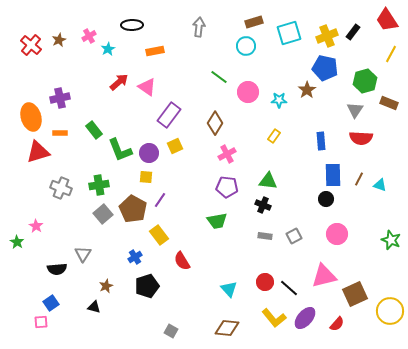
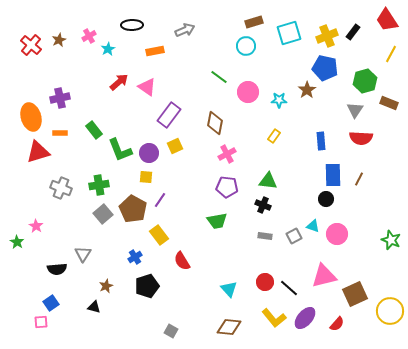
gray arrow at (199, 27): moved 14 px left, 3 px down; rotated 60 degrees clockwise
brown diamond at (215, 123): rotated 20 degrees counterclockwise
cyan triangle at (380, 185): moved 67 px left, 41 px down
brown diamond at (227, 328): moved 2 px right, 1 px up
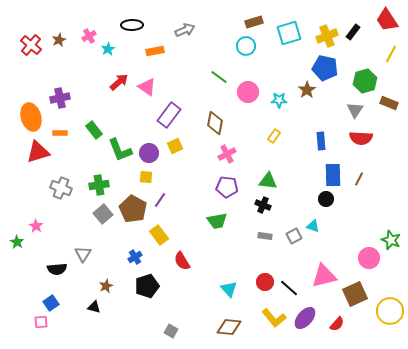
pink circle at (337, 234): moved 32 px right, 24 px down
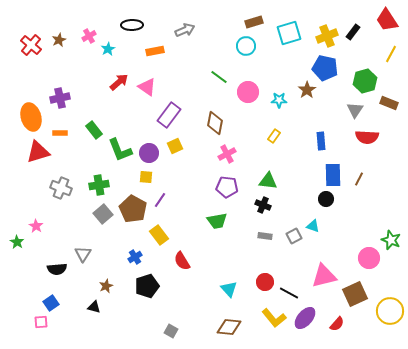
red semicircle at (361, 138): moved 6 px right, 1 px up
black line at (289, 288): moved 5 px down; rotated 12 degrees counterclockwise
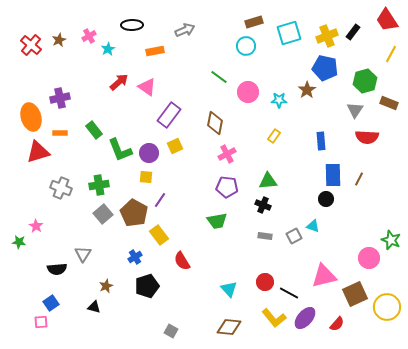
green triangle at (268, 181): rotated 12 degrees counterclockwise
brown pentagon at (133, 209): moved 1 px right, 4 px down
green star at (17, 242): moved 2 px right; rotated 24 degrees counterclockwise
yellow circle at (390, 311): moved 3 px left, 4 px up
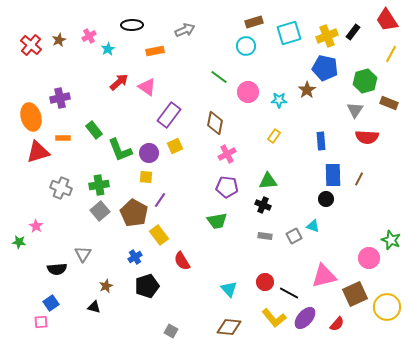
orange rectangle at (60, 133): moved 3 px right, 5 px down
gray square at (103, 214): moved 3 px left, 3 px up
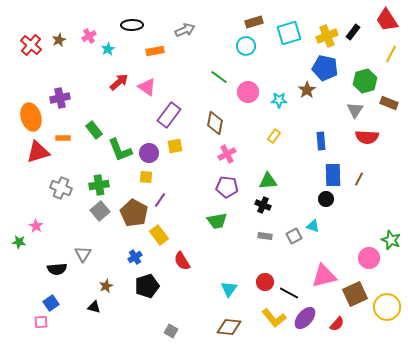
yellow square at (175, 146): rotated 14 degrees clockwise
cyan triangle at (229, 289): rotated 18 degrees clockwise
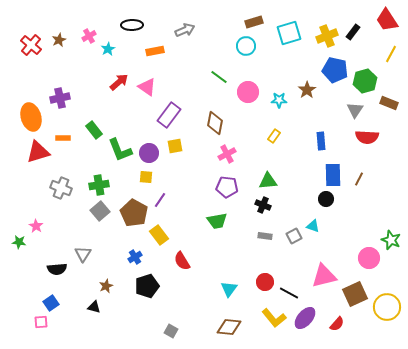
blue pentagon at (325, 68): moved 10 px right, 2 px down
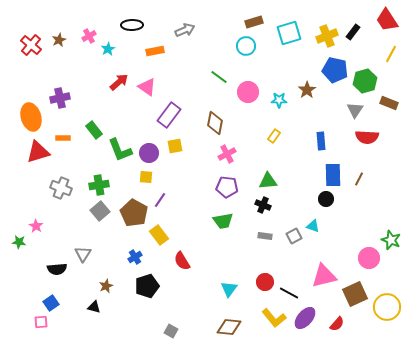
green trapezoid at (217, 221): moved 6 px right
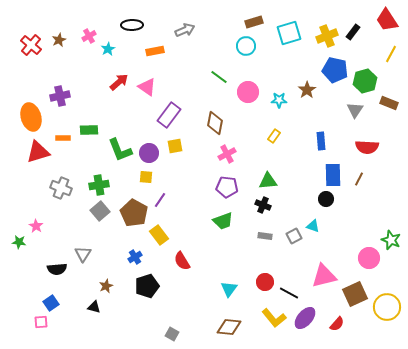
purple cross at (60, 98): moved 2 px up
green rectangle at (94, 130): moved 5 px left; rotated 54 degrees counterclockwise
red semicircle at (367, 137): moved 10 px down
green trapezoid at (223, 221): rotated 10 degrees counterclockwise
gray square at (171, 331): moved 1 px right, 3 px down
